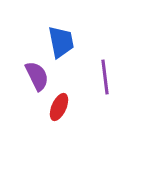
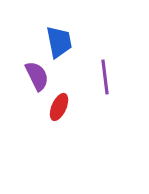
blue trapezoid: moved 2 px left
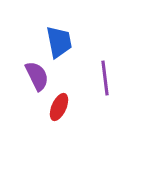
purple line: moved 1 px down
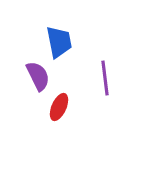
purple semicircle: moved 1 px right
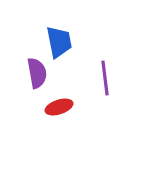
purple semicircle: moved 1 px left, 3 px up; rotated 16 degrees clockwise
red ellipse: rotated 48 degrees clockwise
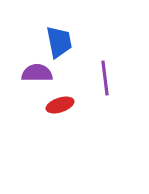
purple semicircle: rotated 80 degrees counterclockwise
red ellipse: moved 1 px right, 2 px up
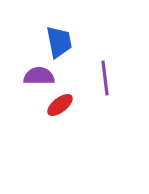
purple semicircle: moved 2 px right, 3 px down
red ellipse: rotated 20 degrees counterclockwise
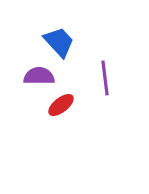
blue trapezoid: rotated 32 degrees counterclockwise
red ellipse: moved 1 px right
